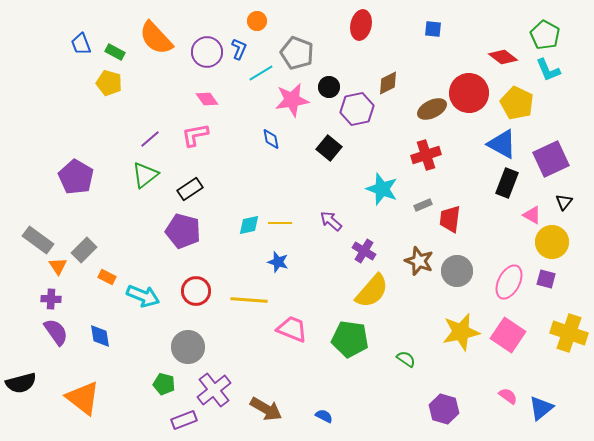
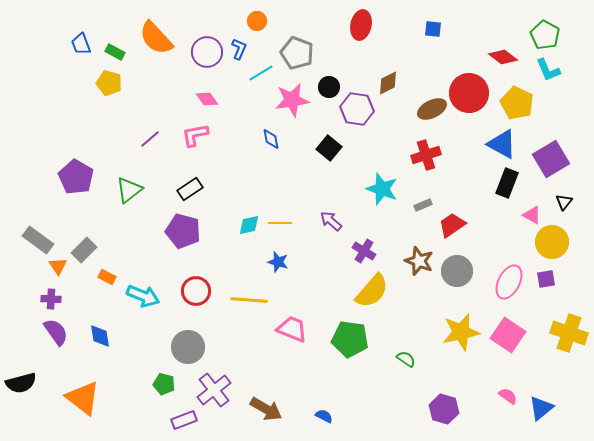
purple hexagon at (357, 109): rotated 20 degrees clockwise
purple square at (551, 159): rotated 6 degrees counterclockwise
green triangle at (145, 175): moved 16 px left, 15 px down
red trapezoid at (450, 219): moved 2 px right, 6 px down; rotated 48 degrees clockwise
purple square at (546, 279): rotated 24 degrees counterclockwise
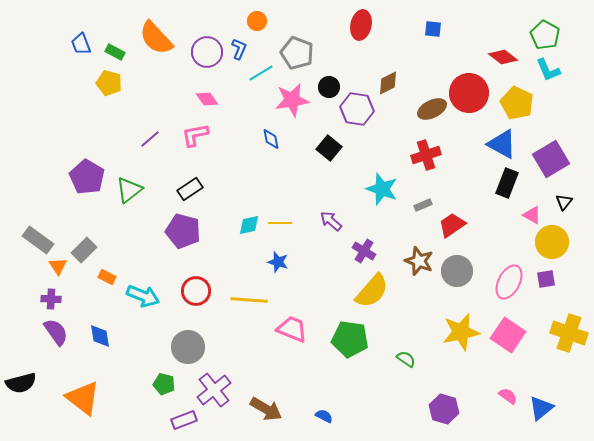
purple pentagon at (76, 177): moved 11 px right
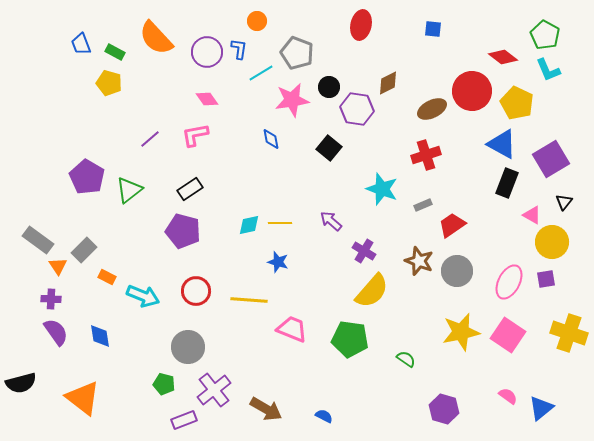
blue L-shape at (239, 49): rotated 15 degrees counterclockwise
red circle at (469, 93): moved 3 px right, 2 px up
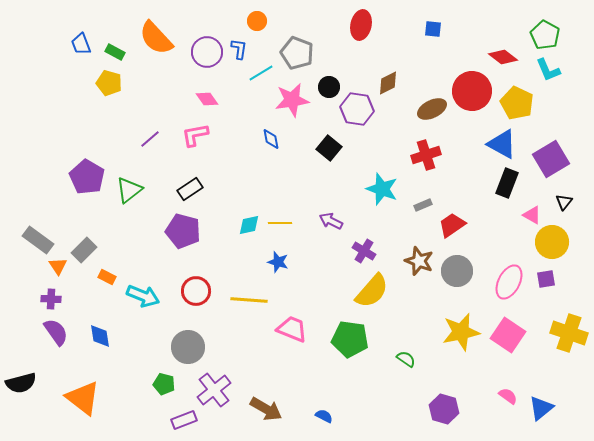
purple arrow at (331, 221): rotated 15 degrees counterclockwise
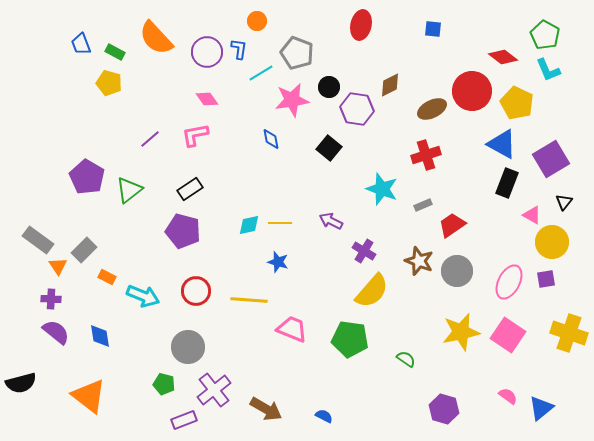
brown diamond at (388, 83): moved 2 px right, 2 px down
purple semicircle at (56, 332): rotated 16 degrees counterclockwise
orange triangle at (83, 398): moved 6 px right, 2 px up
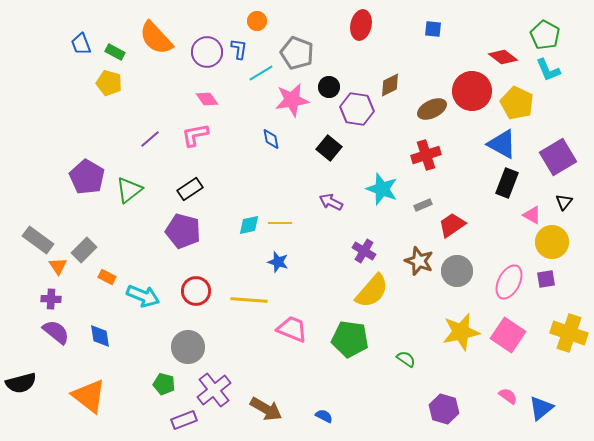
purple square at (551, 159): moved 7 px right, 2 px up
purple arrow at (331, 221): moved 19 px up
